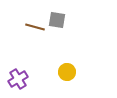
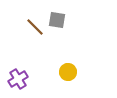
brown line: rotated 30 degrees clockwise
yellow circle: moved 1 px right
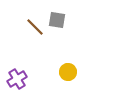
purple cross: moved 1 px left
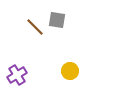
yellow circle: moved 2 px right, 1 px up
purple cross: moved 4 px up
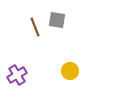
brown line: rotated 24 degrees clockwise
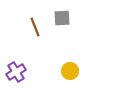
gray square: moved 5 px right, 2 px up; rotated 12 degrees counterclockwise
purple cross: moved 1 px left, 3 px up
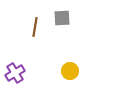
brown line: rotated 30 degrees clockwise
purple cross: moved 1 px left, 1 px down
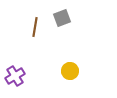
gray square: rotated 18 degrees counterclockwise
purple cross: moved 3 px down
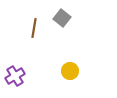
gray square: rotated 30 degrees counterclockwise
brown line: moved 1 px left, 1 px down
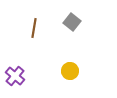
gray square: moved 10 px right, 4 px down
purple cross: rotated 18 degrees counterclockwise
